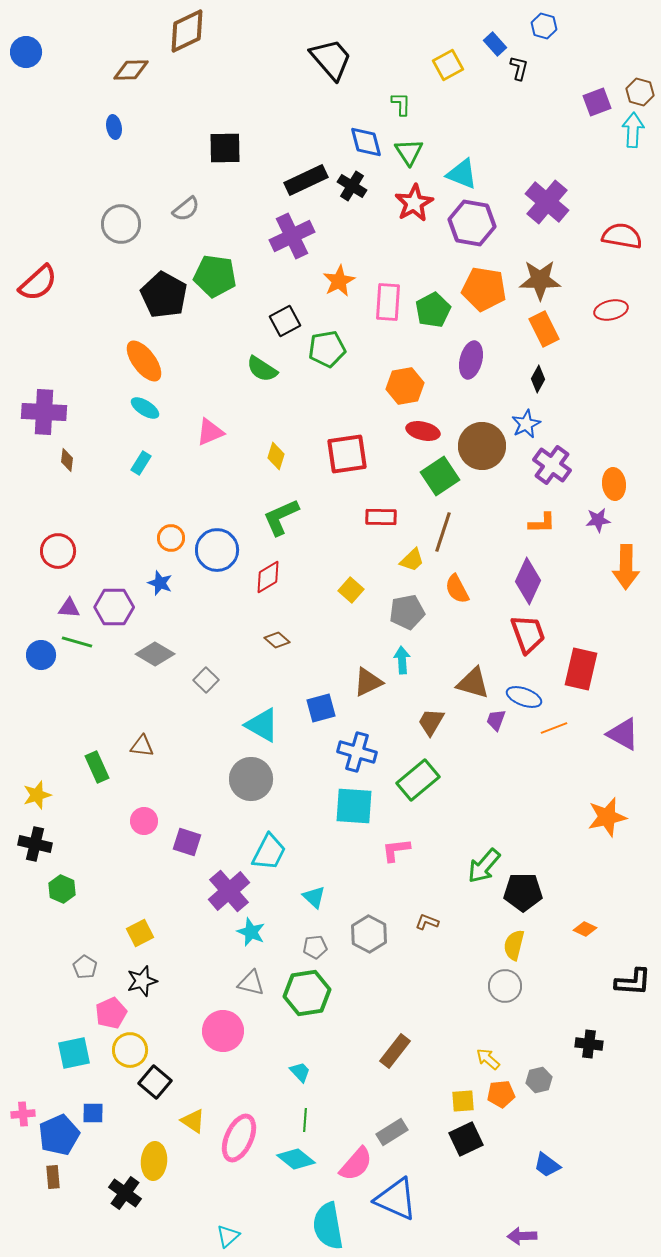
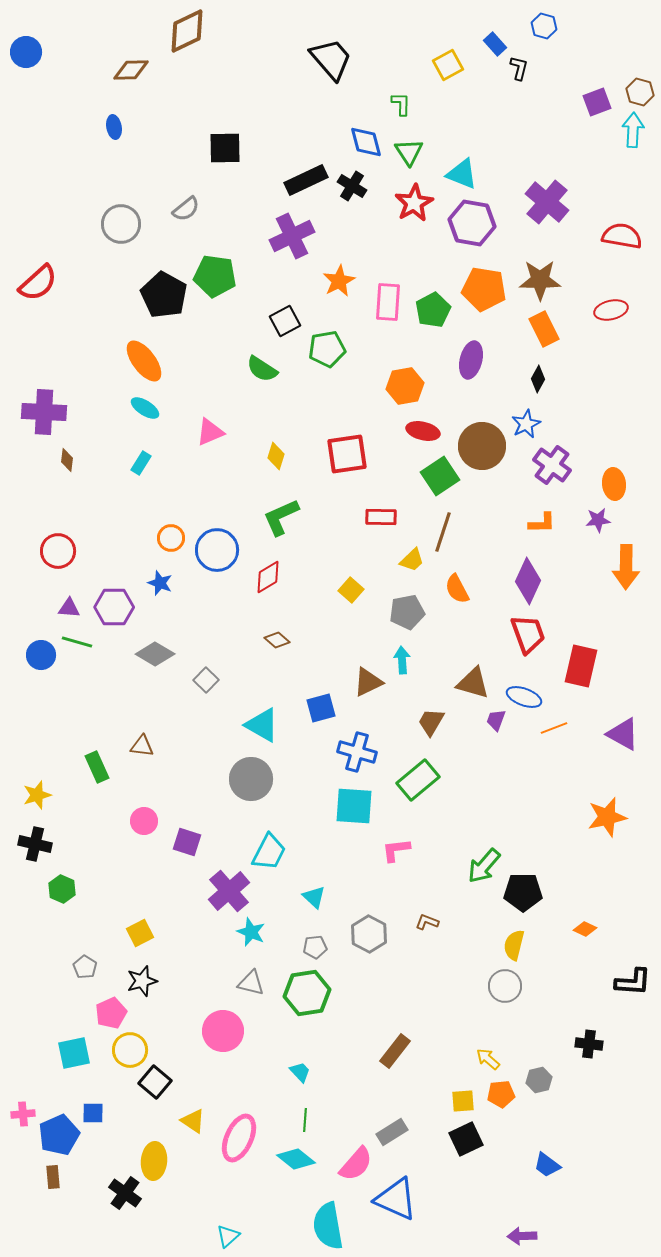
red rectangle at (581, 669): moved 3 px up
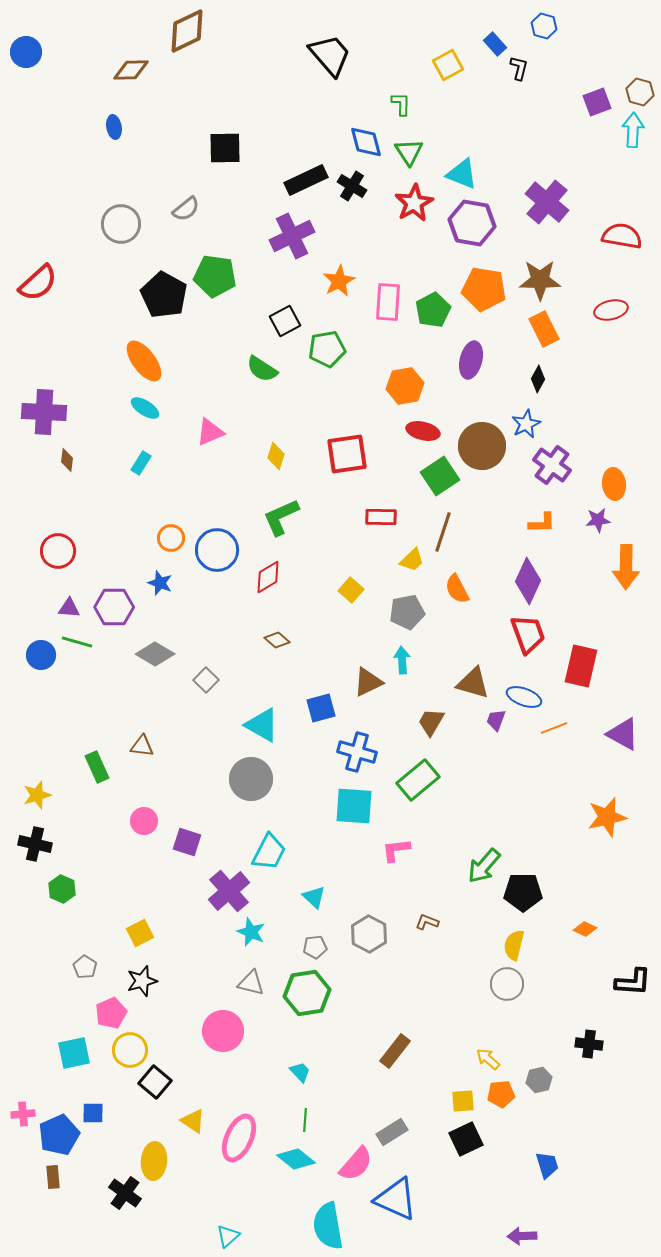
black trapezoid at (331, 59): moved 1 px left, 4 px up
gray circle at (505, 986): moved 2 px right, 2 px up
blue trapezoid at (547, 1165): rotated 144 degrees counterclockwise
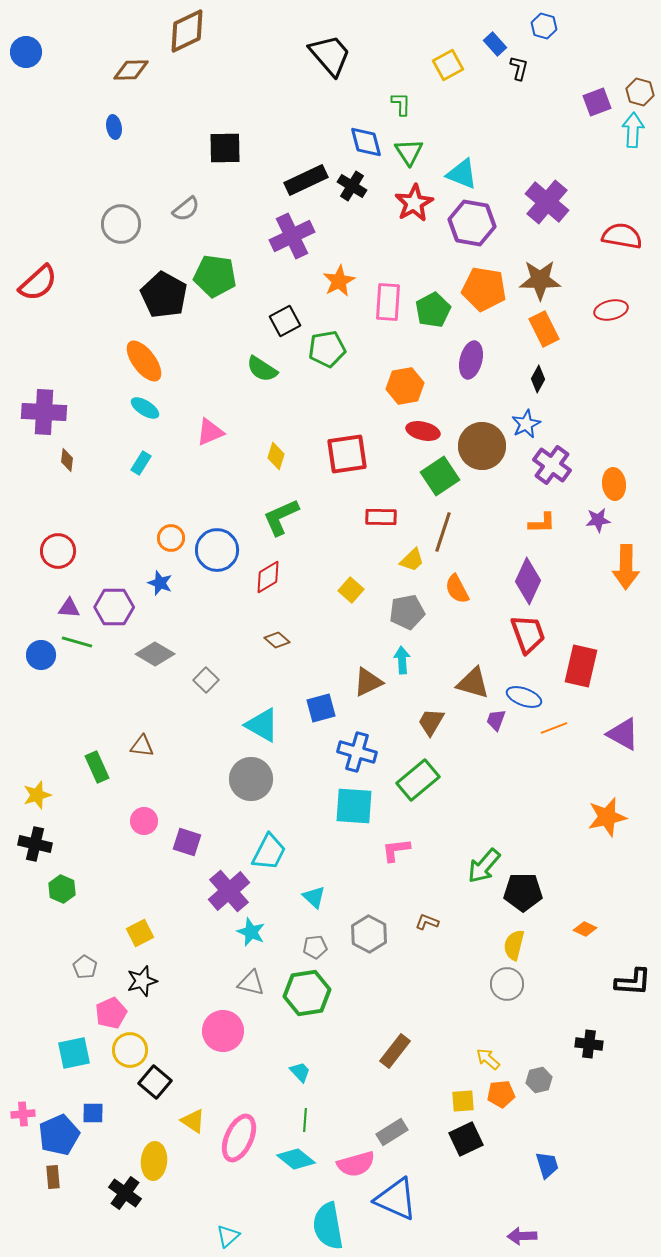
pink semicircle at (356, 1164): rotated 33 degrees clockwise
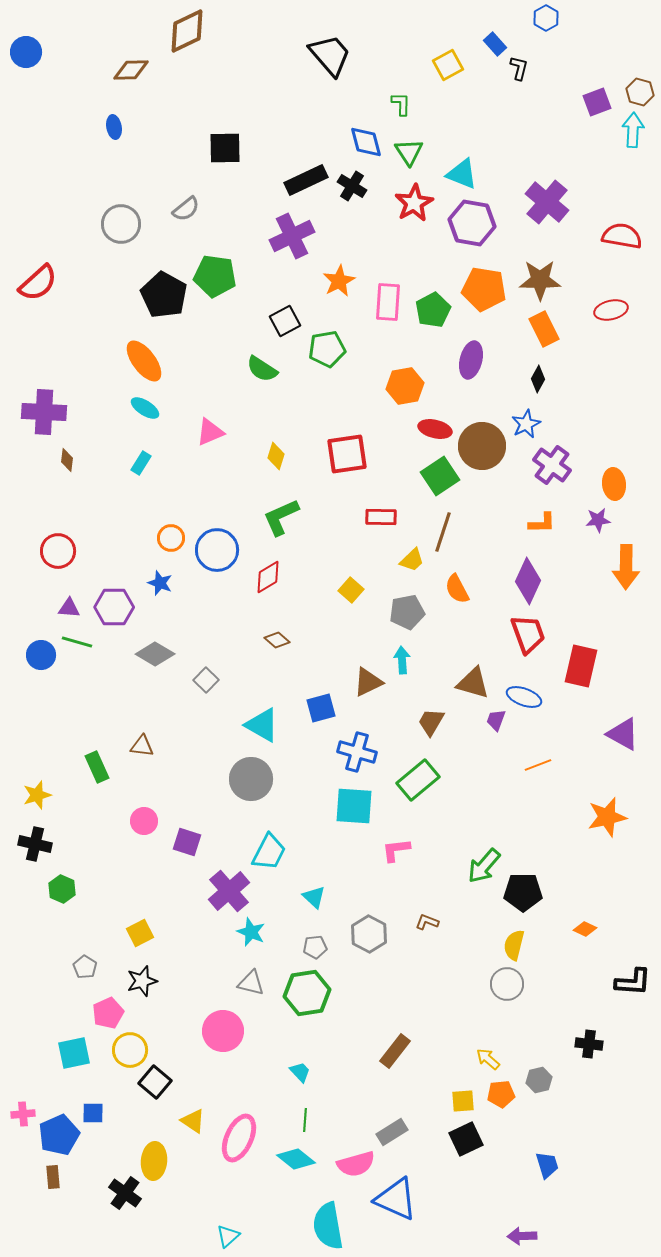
blue hexagon at (544, 26): moved 2 px right, 8 px up; rotated 15 degrees clockwise
red ellipse at (423, 431): moved 12 px right, 2 px up
orange line at (554, 728): moved 16 px left, 37 px down
pink pentagon at (111, 1013): moved 3 px left
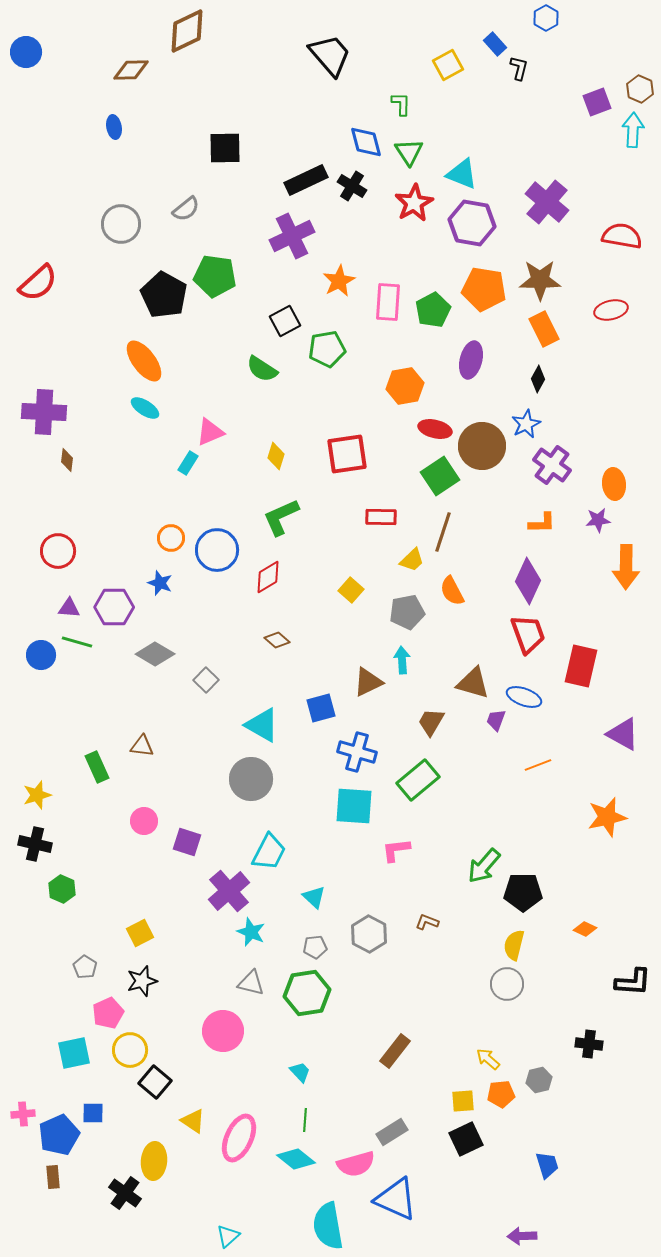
brown hexagon at (640, 92): moved 3 px up; rotated 8 degrees clockwise
cyan rectangle at (141, 463): moved 47 px right
orange semicircle at (457, 589): moved 5 px left, 2 px down
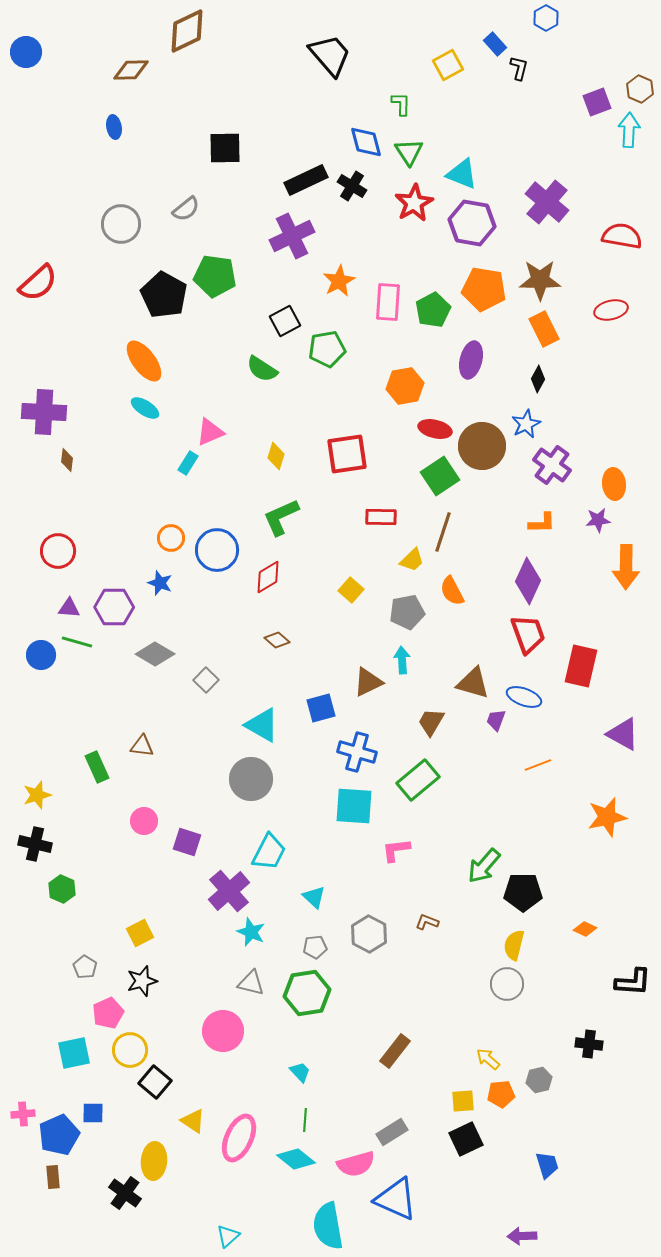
cyan arrow at (633, 130): moved 4 px left
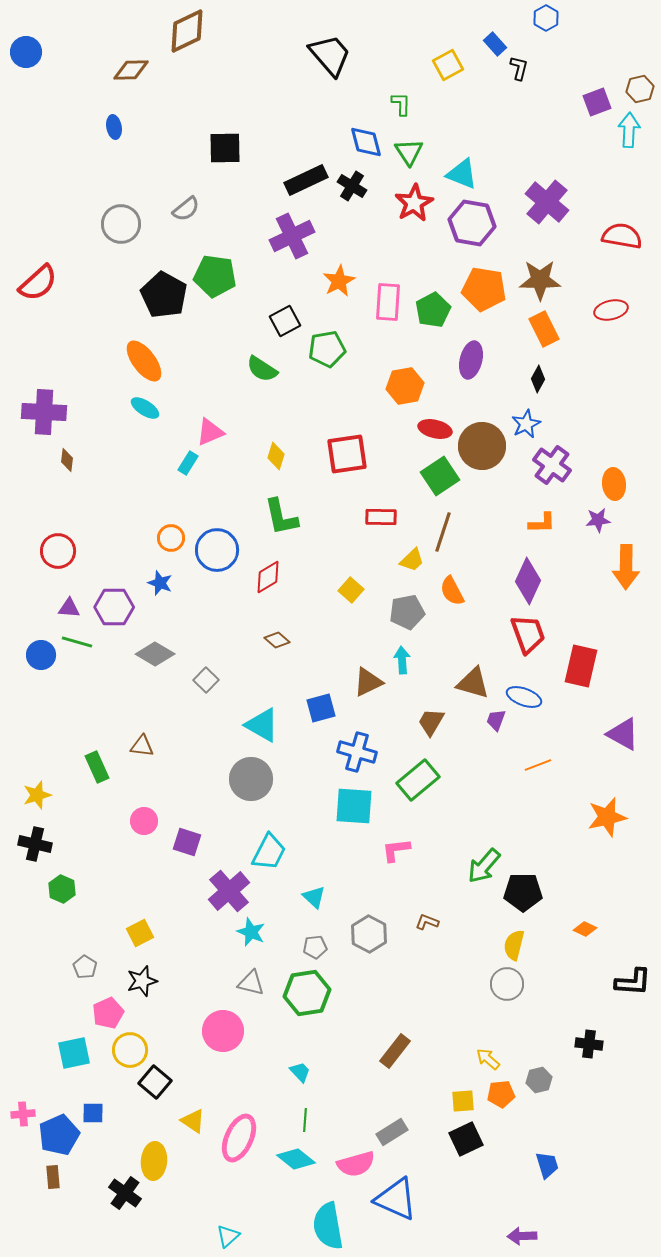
brown hexagon at (640, 89): rotated 24 degrees clockwise
green L-shape at (281, 517): rotated 78 degrees counterclockwise
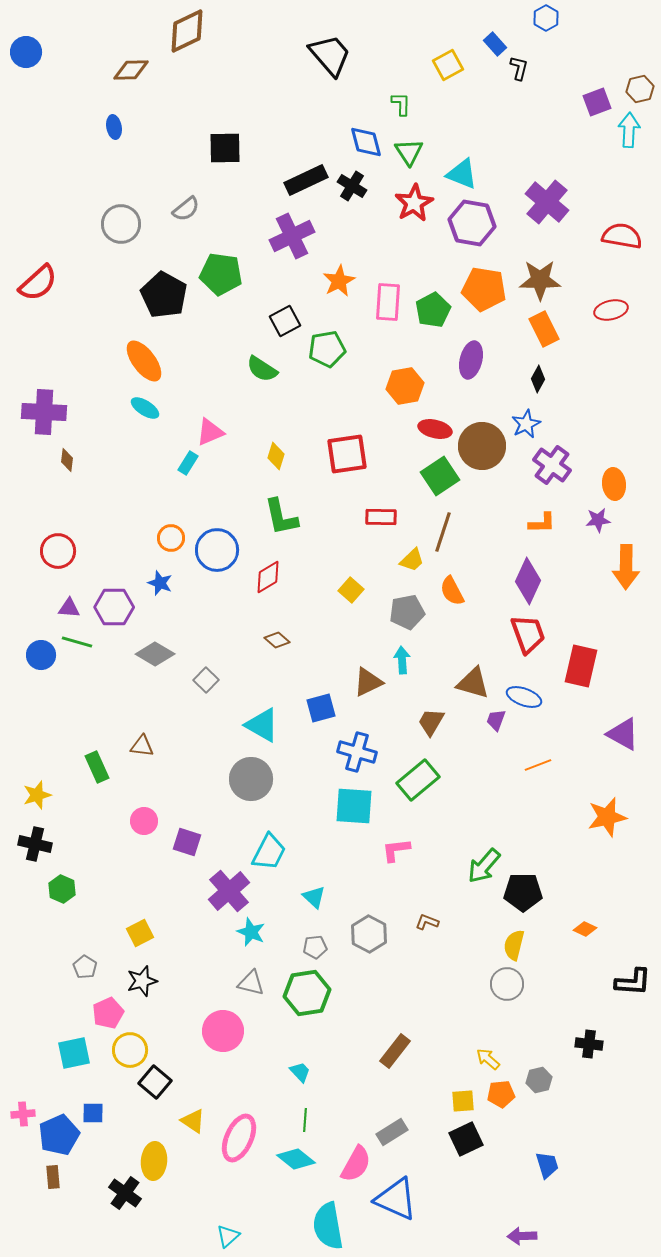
green pentagon at (215, 276): moved 6 px right, 2 px up
pink semicircle at (356, 1164): rotated 45 degrees counterclockwise
